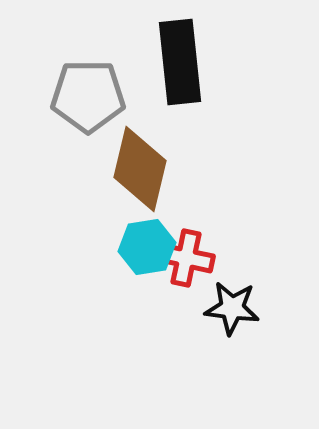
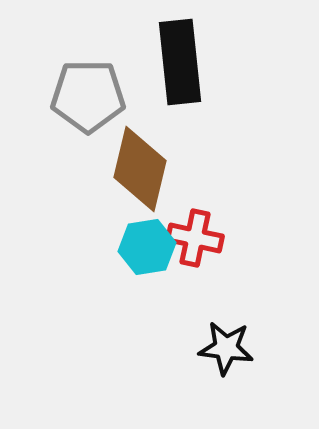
red cross: moved 9 px right, 20 px up
black star: moved 6 px left, 40 px down
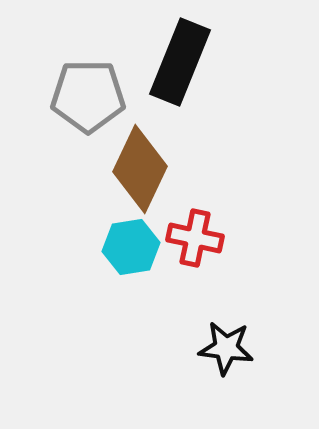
black rectangle: rotated 28 degrees clockwise
brown diamond: rotated 12 degrees clockwise
cyan hexagon: moved 16 px left
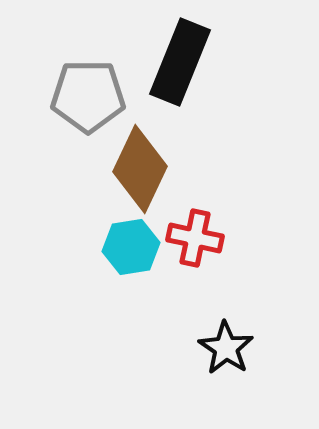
black star: rotated 26 degrees clockwise
